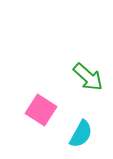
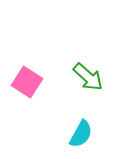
pink square: moved 14 px left, 28 px up
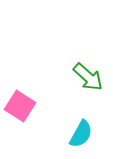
pink square: moved 7 px left, 24 px down
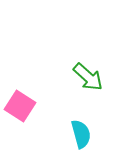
cyan semicircle: rotated 44 degrees counterclockwise
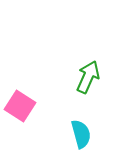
green arrow: rotated 108 degrees counterclockwise
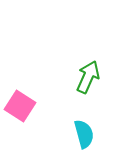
cyan semicircle: moved 3 px right
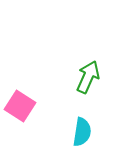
cyan semicircle: moved 2 px left, 2 px up; rotated 24 degrees clockwise
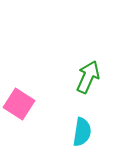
pink square: moved 1 px left, 2 px up
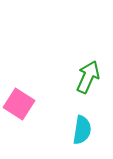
cyan semicircle: moved 2 px up
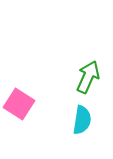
cyan semicircle: moved 10 px up
